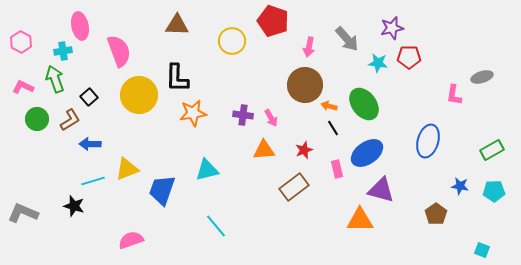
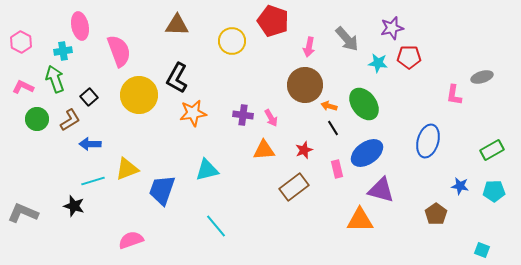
black L-shape at (177, 78): rotated 28 degrees clockwise
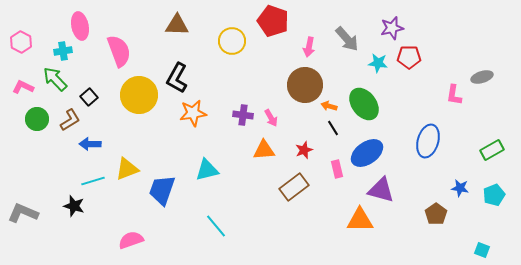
green arrow at (55, 79): rotated 24 degrees counterclockwise
blue star at (460, 186): moved 2 px down
cyan pentagon at (494, 191): moved 4 px down; rotated 20 degrees counterclockwise
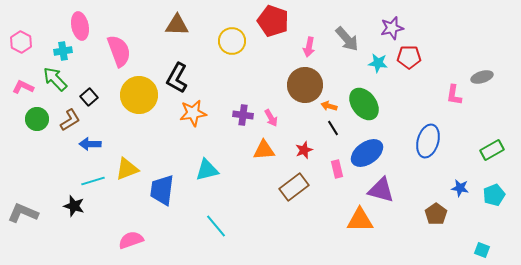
blue trapezoid at (162, 190): rotated 12 degrees counterclockwise
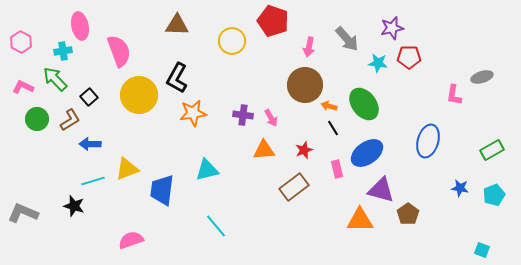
brown pentagon at (436, 214): moved 28 px left
